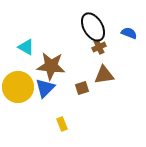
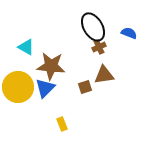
brown square: moved 3 px right, 1 px up
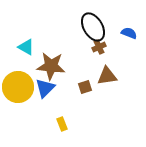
brown triangle: moved 3 px right, 1 px down
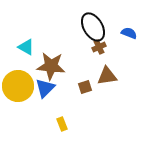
yellow circle: moved 1 px up
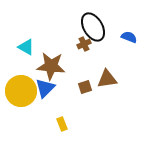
blue semicircle: moved 4 px down
brown cross: moved 15 px left, 3 px up
brown triangle: moved 3 px down
yellow circle: moved 3 px right, 5 px down
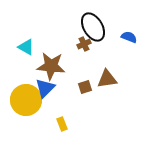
yellow circle: moved 5 px right, 9 px down
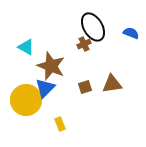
blue semicircle: moved 2 px right, 4 px up
brown star: rotated 16 degrees clockwise
brown triangle: moved 5 px right, 5 px down
yellow rectangle: moved 2 px left
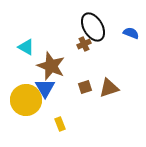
brown triangle: moved 3 px left, 4 px down; rotated 10 degrees counterclockwise
blue triangle: rotated 15 degrees counterclockwise
